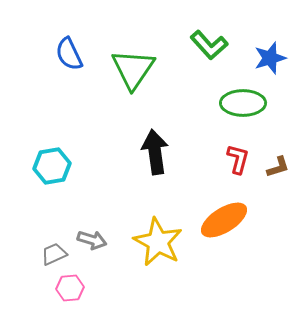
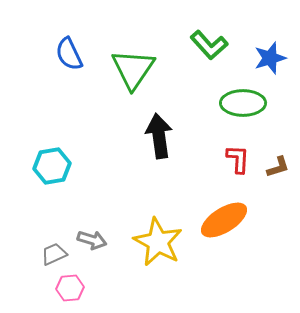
black arrow: moved 4 px right, 16 px up
red L-shape: rotated 12 degrees counterclockwise
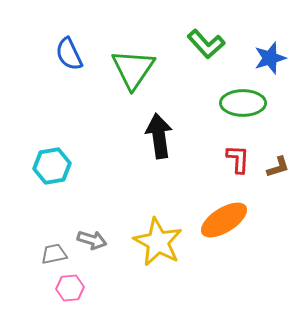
green L-shape: moved 3 px left, 1 px up
gray trapezoid: rotated 12 degrees clockwise
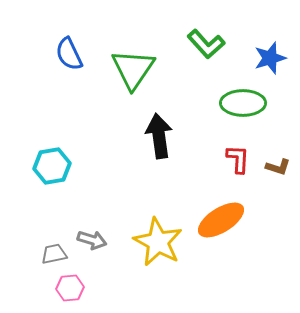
brown L-shape: rotated 35 degrees clockwise
orange ellipse: moved 3 px left
